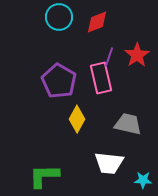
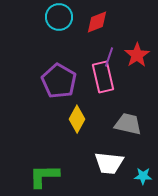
pink rectangle: moved 2 px right, 1 px up
cyan star: moved 4 px up
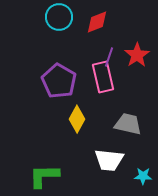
white trapezoid: moved 3 px up
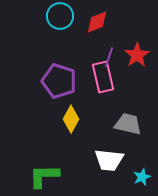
cyan circle: moved 1 px right, 1 px up
purple pentagon: rotated 12 degrees counterclockwise
yellow diamond: moved 6 px left
cyan star: moved 1 px left, 1 px down; rotated 24 degrees counterclockwise
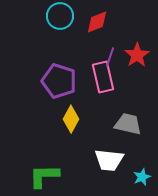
purple line: moved 1 px right
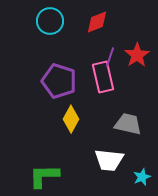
cyan circle: moved 10 px left, 5 px down
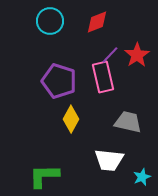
purple line: moved 2 px up; rotated 24 degrees clockwise
gray trapezoid: moved 2 px up
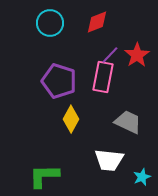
cyan circle: moved 2 px down
pink rectangle: rotated 24 degrees clockwise
gray trapezoid: rotated 12 degrees clockwise
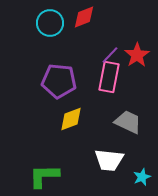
red diamond: moved 13 px left, 5 px up
pink rectangle: moved 6 px right
purple pentagon: rotated 12 degrees counterclockwise
yellow diamond: rotated 40 degrees clockwise
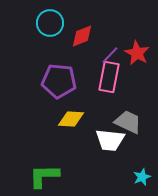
red diamond: moved 2 px left, 19 px down
red star: moved 2 px up; rotated 10 degrees counterclockwise
yellow diamond: rotated 24 degrees clockwise
white trapezoid: moved 1 px right, 20 px up
